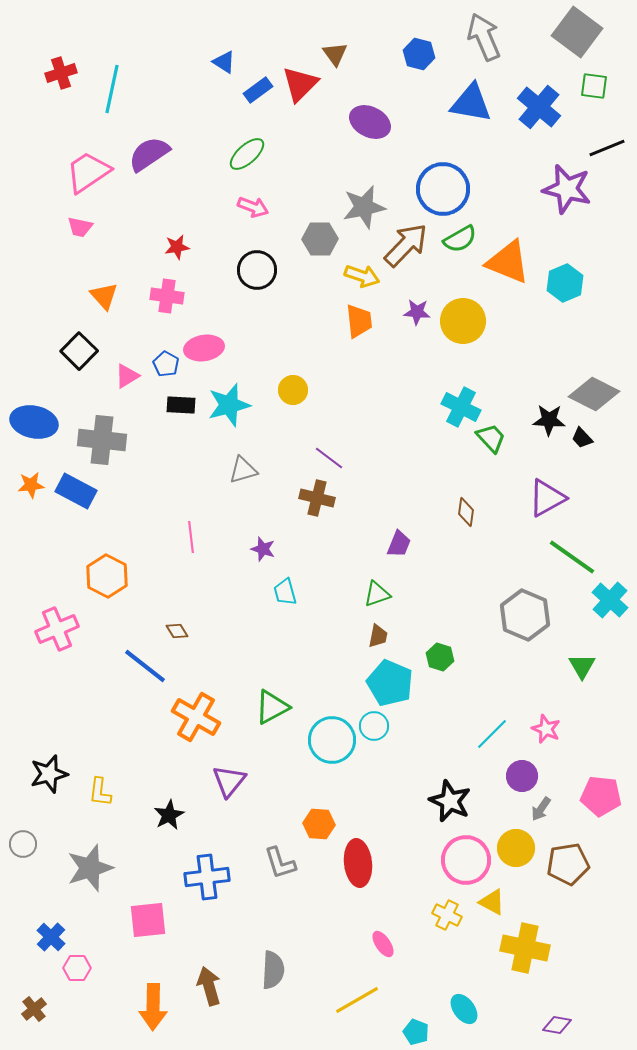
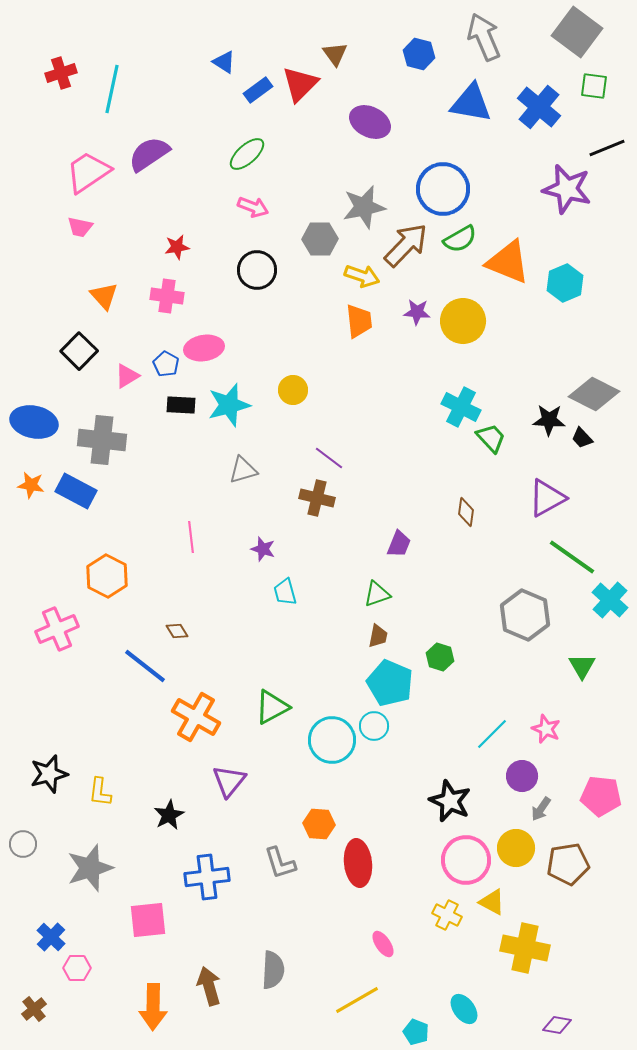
orange star at (31, 485): rotated 16 degrees clockwise
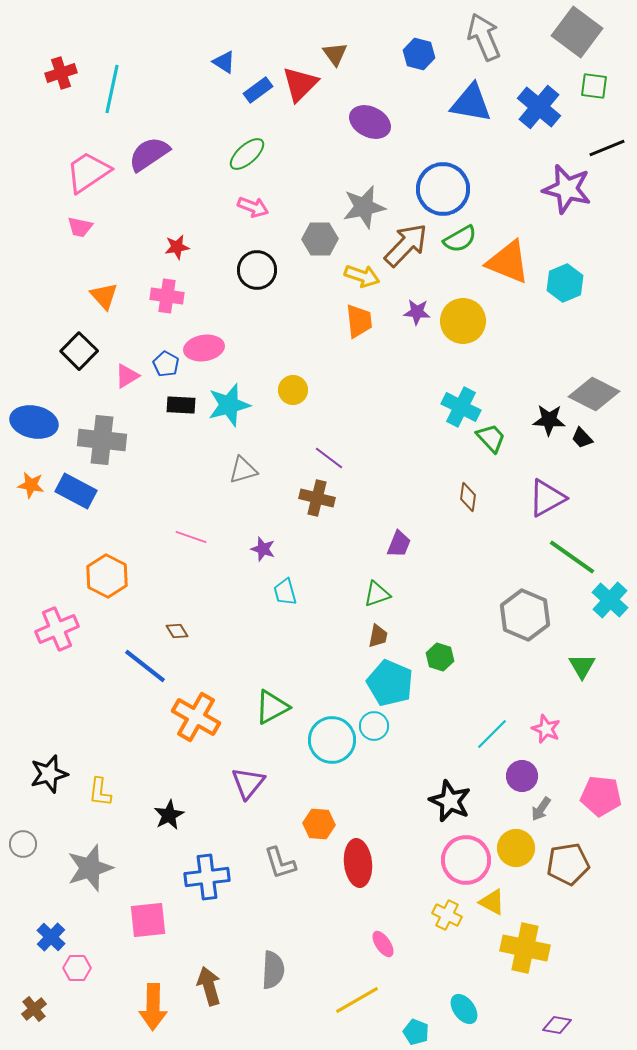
brown diamond at (466, 512): moved 2 px right, 15 px up
pink line at (191, 537): rotated 64 degrees counterclockwise
purple triangle at (229, 781): moved 19 px right, 2 px down
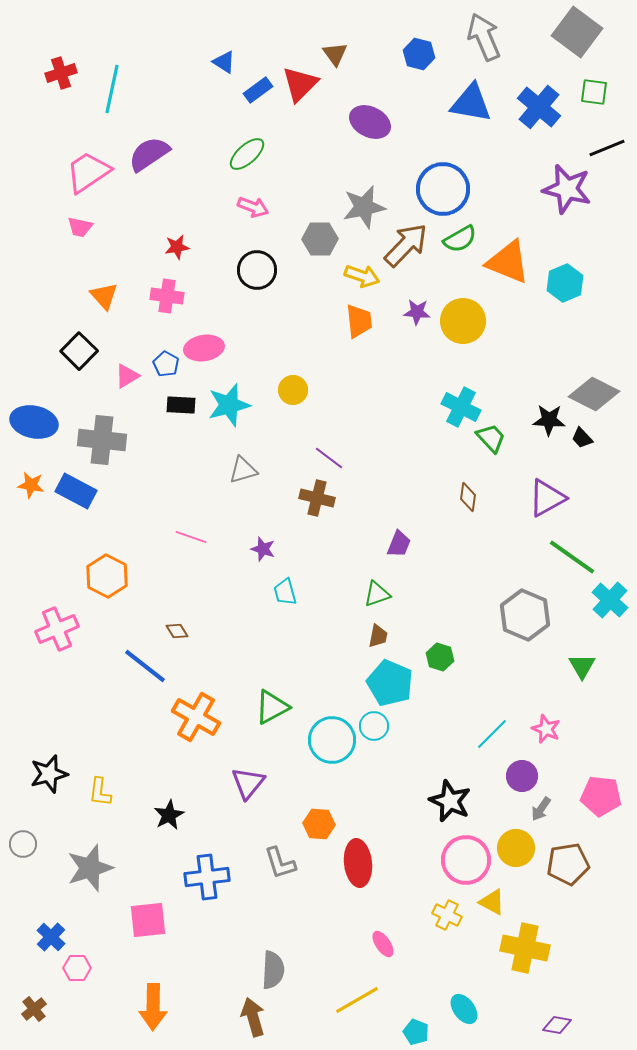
green square at (594, 86): moved 6 px down
brown arrow at (209, 986): moved 44 px right, 31 px down
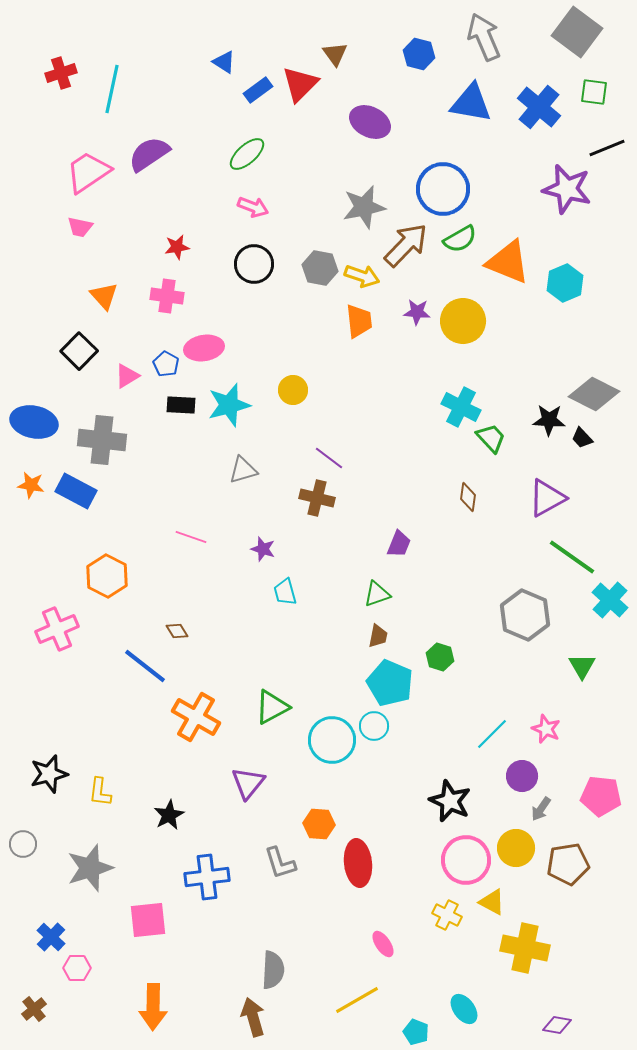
gray hexagon at (320, 239): moved 29 px down; rotated 12 degrees clockwise
black circle at (257, 270): moved 3 px left, 6 px up
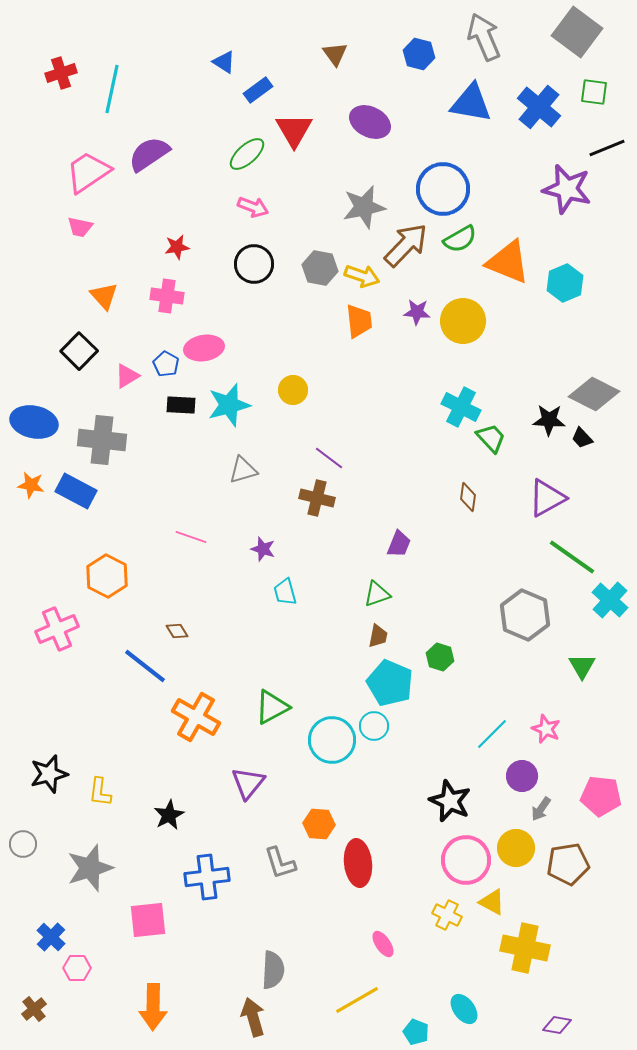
red triangle at (300, 84): moved 6 px left, 46 px down; rotated 15 degrees counterclockwise
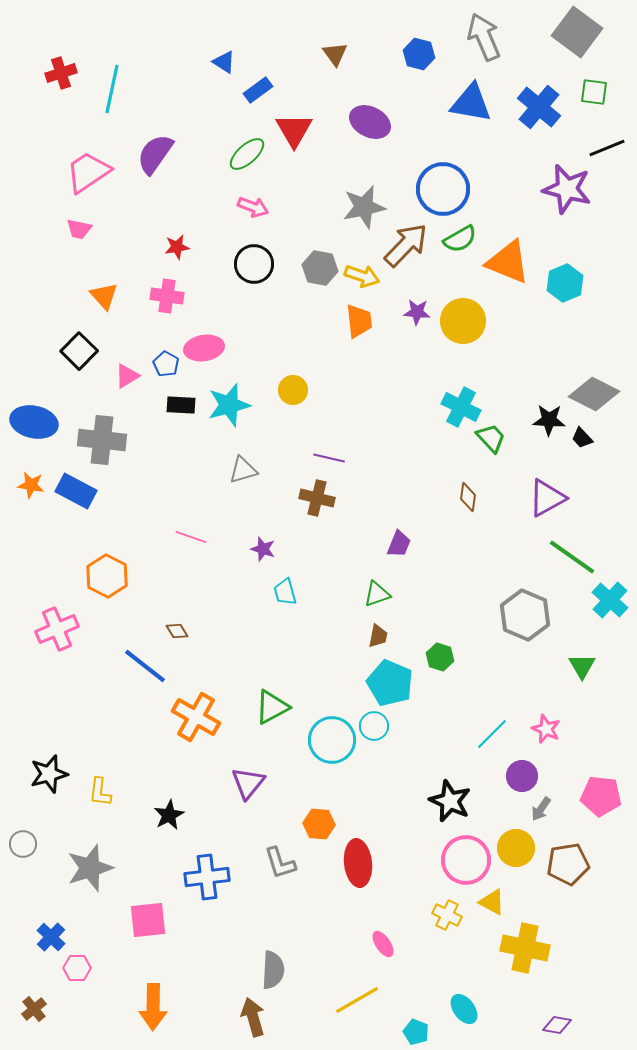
purple semicircle at (149, 154): moved 6 px right; rotated 21 degrees counterclockwise
pink trapezoid at (80, 227): moved 1 px left, 2 px down
purple line at (329, 458): rotated 24 degrees counterclockwise
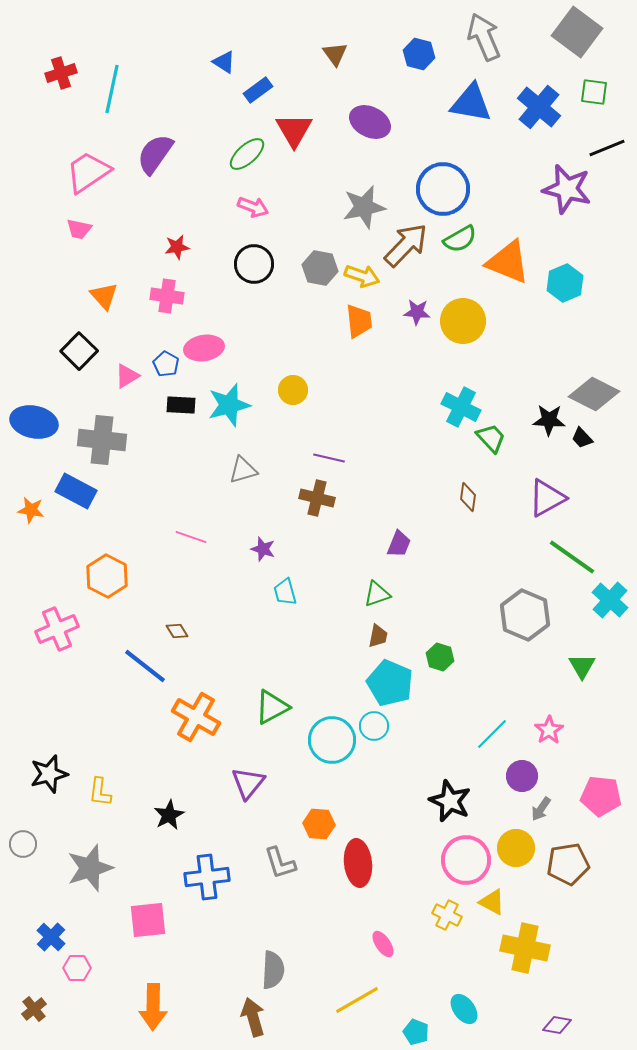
orange star at (31, 485): moved 25 px down
pink star at (546, 729): moved 3 px right, 1 px down; rotated 16 degrees clockwise
